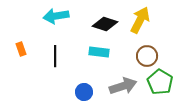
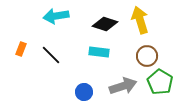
yellow arrow: rotated 44 degrees counterclockwise
orange rectangle: rotated 40 degrees clockwise
black line: moved 4 px left, 1 px up; rotated 45 degrees counterclockwise
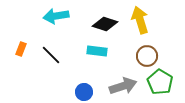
cyan rectangle: moved 2 px left, 1 px up
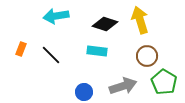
green pentagon: moved 4 px right
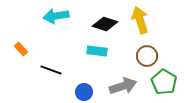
orange rectangle: rotated 64 degrees counterclockwise
black line: moved 15 px down; rotated 25 degrees counterclockwise
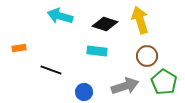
cyan arrow: moved 4 px right; rotated 25 degrees clockwise
orange rectangle: moved 2 px left, 1 px up; rotated 56 degrees counterclockwise
gray arrow: moved 2 px right
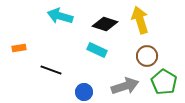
cyan rectangle: moved 1 px up; rotated 18 degrees clockwise
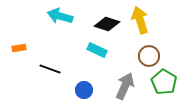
black diamond: moved 2 px right
brown circle: moved 2 px right
black line: moved 1 px left, 1 px up
gray arrow: rotated 48 degrees counterclockwise
blue circle: moved 2 px up
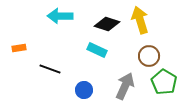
cyan arrow: rotated 15 degrees counterclockwise
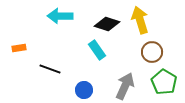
cyan rectangle: rotated 30 degrees clockwise
brown circle: moved 3 px right, 4 px up
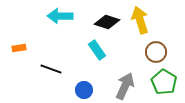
black diamond: moved 2 px up
brown circle: moved 4 px right
black line: moved 1 px right
